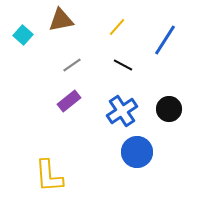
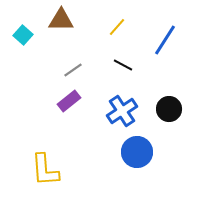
brown triangle: rotated 12 degrees clockwise
gray line: moved 1 px right, 5 px down
yellow L-shape: moved 4 px left, 6 px up
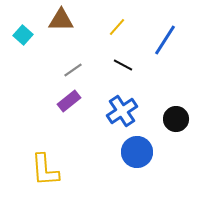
black circle: moved 7 px right, 10 px down
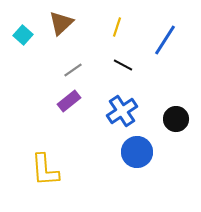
brown triangle: moved 3 px down; rotated 44 degrees counterclockwise
yellow line: rotated 24 degrees counterclockwise
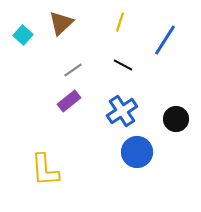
yellow line: moved 3 px right, 5 px up
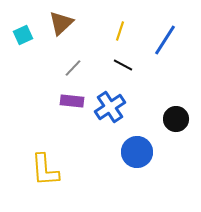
yellow line: moved 9 px down
cyan square: rotated 24 degrees clockwise
gray line: moved 2 px up; rotated 12 degrees counterclockwise
purple rectangle: moved 3 px right; rotated 45 degrees clockwise
blue cross: moved 12 px left, 4 px up
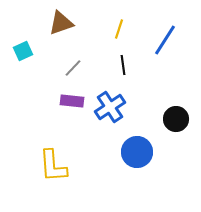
brown triangle: rotated 24 degrees clockwise
yellow line: moved 1 px left, 2 px up
cyan square: moved 16 px down
black line: rotated 54 degrees clockwise
yellow L-shape: moved 8 px right, 4 px up
